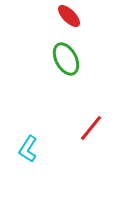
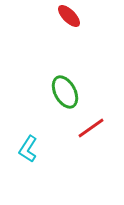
green ellipse: moved 1 px left, 33 px down
red line: rotated 16 degrees clockwise
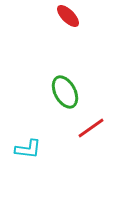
red ellipse: moved 1 px left
cyan L-shape: rotated 116 degrees counterclockwise
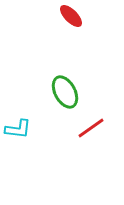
red ellipse: moved 3 px right
cyan L-shape: moved 10 px left, 20 px up
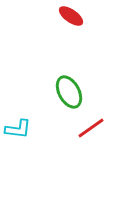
red ellipse: rotated 10 degrees counterclockwise
green ellipse: moved 4 px right
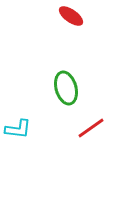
green ellipse: moved 3 px left, 4 px up; rotated 12 degrees clockwise
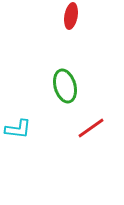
red ellipse: rotated 65 degrees clockwise
green ellipse: moved 1 px left, 2 px up
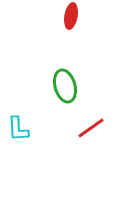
cyan L-shape: rotated 80 degrees clockwise
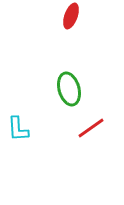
red ellipse: rotated 10 degrees clockwise
green ellipse: moved 4 px right, 3 px down
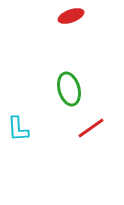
red ellipse: rotated 50 degrees clockwise
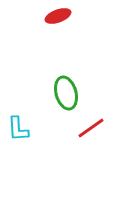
red ellipse: moved 13 px left
green ellipse: moved 3 px left, 4 px down
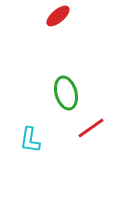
red ellipse: rotated 20 degrees counterclockwise
cyan L-shape: moved 12 px right, 11 px down; rotated 12 degrees clockwise
